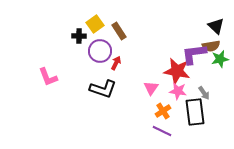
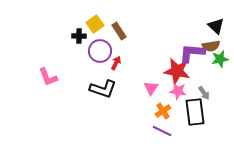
purple L-shape: moved 2 px left, 1 px up; rotated 12 degrees clockwise
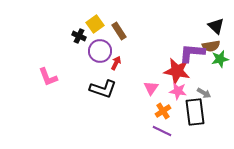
black cross: rotated 24 degrees clockwise
gray arrow: rotated 24 degrees counterclockwise
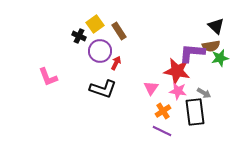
green star: moved 1 px up
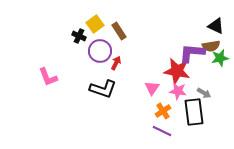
black triangle: rotated 18 degrees counterclockwise
pink triangle: moved 1 px right
black rectangle: moved 1 px left
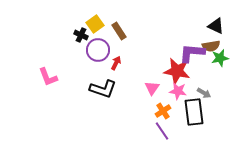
black cross: moved 2 px right, 1 px up
purple circle: moved 2 px left, 1 px up
purple line: rotated 30 degrees clockwise
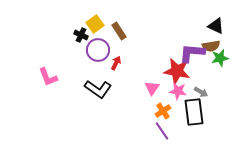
black L-shape: moved 5 px left; rotated 16 degrees clockwise
gray arrow: moved 3 px left, 1 px up
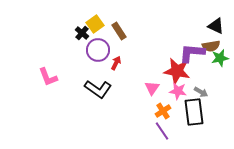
black cross: moved 1 px right, 2 px up; rotated 16 degrees clockwise
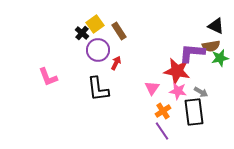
black L-shape: rotated 48 degrees clockwise
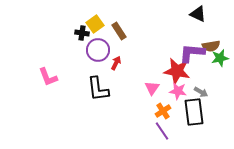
black triangle: moved 18 px left, 12 px up
black cross: rotated 32 degrees counterclockwise
